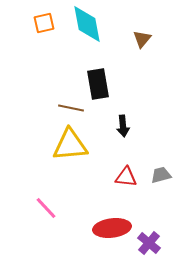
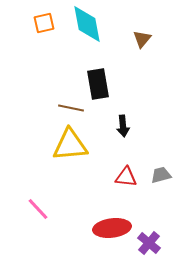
pink line: moved 8 px left, 1 px down
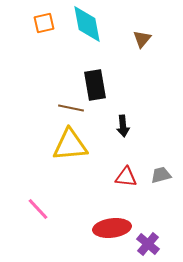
black rectangle: moved 3 px left, 1 px down
purple cross: moved 1 px left, 1 px down
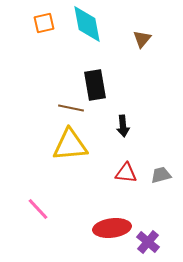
red triangle: moved 4 px up
purple cross: moved 2 px up
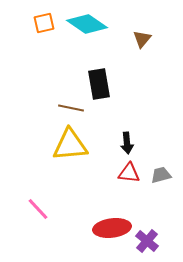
cyan diamond: rotated 45 degrees counterclockwise
black rectangle: moved 4 px right, 1 px up
black arrow: moved 4 px right, 17 px down
red triangle: moved 3 px right
purple cross: moved 1 px left, 1 px up
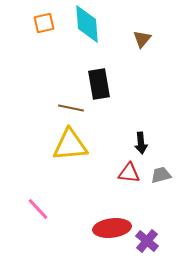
cyan diamond: rotated 51 degrees clockwise
black arrow: moved 14 px right
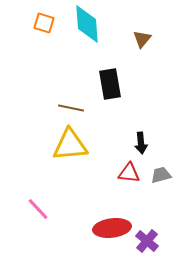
orange square: rotated 30 degrees clockwise
black rectangle: moved 11 px right
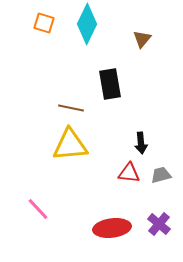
cyan diamond: rotated 30 degrees clockwise
purple cross: moved 12 px right, 17 px up
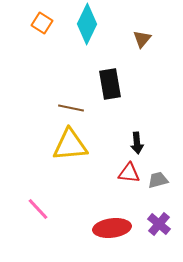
orange square: moved 2 px left; rotated 15 degrees clockwise
black arrow: moved 4 px left
gray trapezoid: moved 3 px left, 5 px down
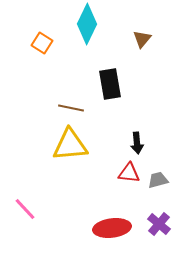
orange square: moved 20 px down
pink line: moved 13 px left
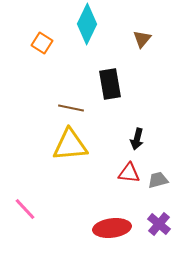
black arrow: moved 4 px up; rotated 20 degrees clockwise
